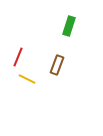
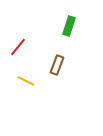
red line: moved 10 px up; rotated 18 degrees clockwise
yellow line: moved 1 px left, 2 px down
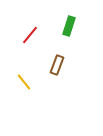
red line: moved 12 px right, 12 px up
yellow line: moved 2 px left, 1 px down; rotated 24 degrees clockwise
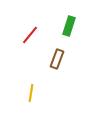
brown rectangle: moved 6 px up
yellow line: moved 7 px right, 11 px down; rotated 48 degrees clockwise
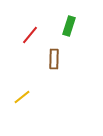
brown rectangle: moved 3 px left; rotated 18 degrees counterclockwise
yellow line: moved 9 px left, 4 px down; rotated 42 degrees clockwise
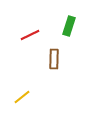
red line: rotated 24 degrees clockwise
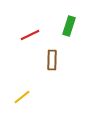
brown rectangle: moved 2 px left, 1 px down
